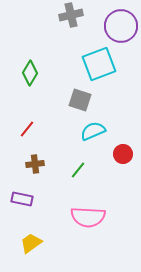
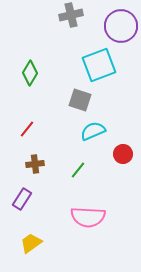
cyan square: moved 1 px down
purple rectangle: rotated 70 degrees counterclockwise
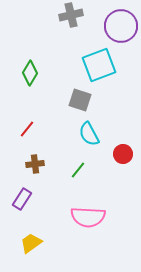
cyan semicircle: moved 4 px left, 3 px down; rotated 95 degrees counterclockwise
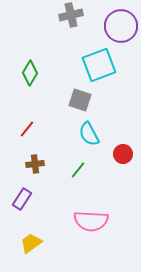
pink semicircle: moved 3 px right, 4 px down
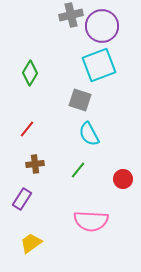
purple circle: moved 19 px left
red circle: moved 25 px down
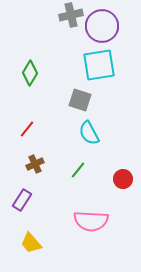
cyan square: rotated 12 degrees clockwise
cyan semicircle: moved 1 px up
brown cross: rotated 18 degrees counterclockwise
purple rectangle: moved 1 px down
yellow trapezoid: rotated 95 degrees counterclockwise
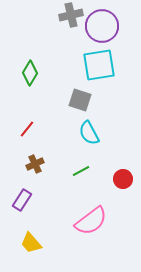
green line: moved 3 px right, 1 px down; rotated 24 degrees clockwise
pink semicircle: rotated 40 degrees counterclockwise
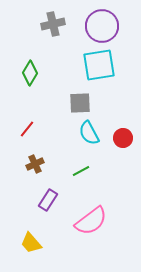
gray cross: moved 18 px left, 9 px down
gray square: moved 3 px down; rotated 20 degrees counterclockwise
red circle: moved 41 px up
purple rectangle: moved 26 px right
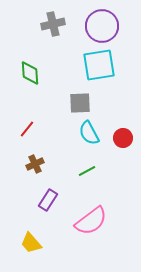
green diamond: rotated 35 degrees counterclockwise
green line: moved 6 px right
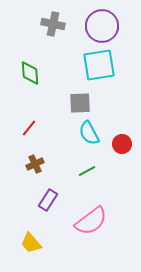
gray cross: rotated 25 degrees clockwise
red line: moved 2 px right, 1 px up
red circle: moved 1 px left, 6 px down
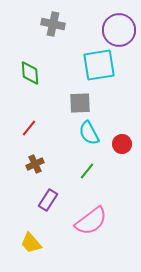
purple circle: moved 17 px right, 4 px down
green line: rotated 24 degrees counterclockwise
